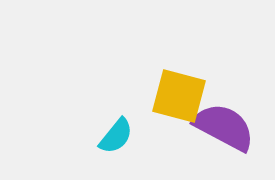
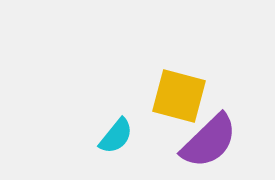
purple semicircle: moved 15 px left, 14 px down; rotated 108 degrees clockwise
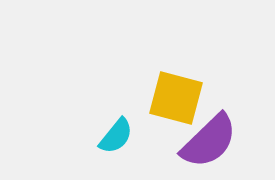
yellow square: moved 3 px left, 2 px down
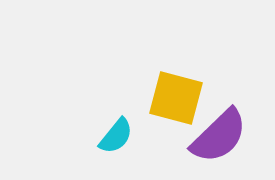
purple semicircle: moved 10 px right, 5 px up
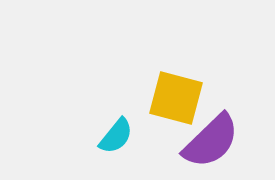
purple semicircle: moved 8 px left, 5 px down
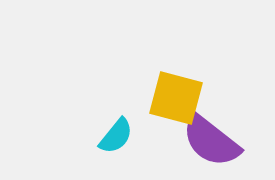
purple semicircle: rotated 82 degrees clockwise
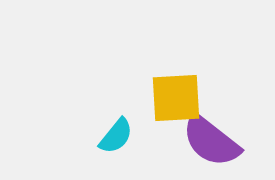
yellow square: rotated 18 degrees counterclockwise
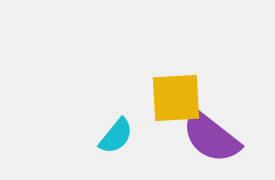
purple semicircle: moved 4 px up
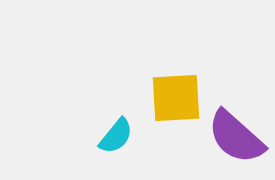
purple semicircle: moved 25 px right; rotated 4 degrees clockwise
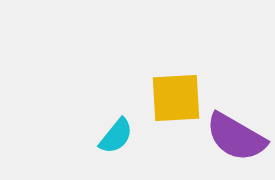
purple semicircle: rotated 12 degrees counterclockwise
